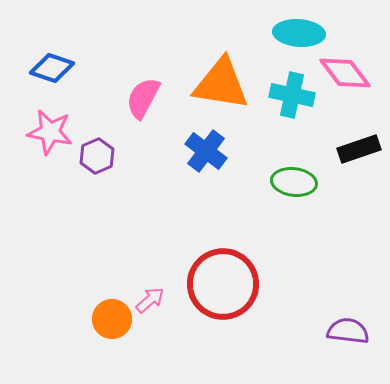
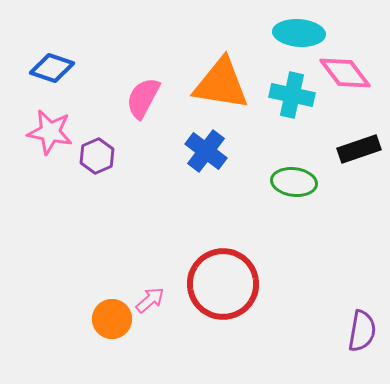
purple semicircle: moved 14 px right; rotated 93 degrees clockwise
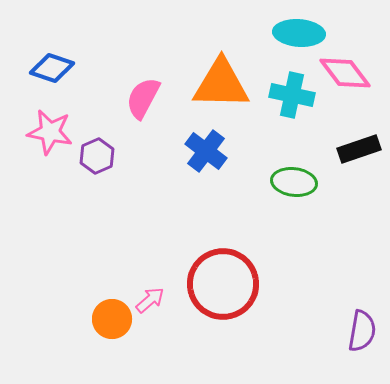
orange triangle: rotated 8 degrees counterclockwise
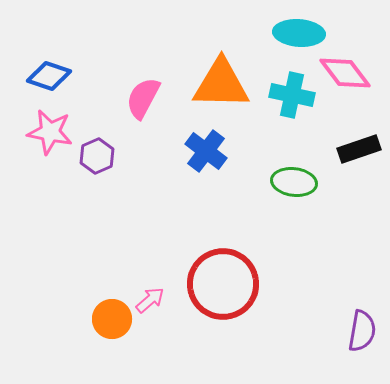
blue diamond: moved 3 px left, 8 px down
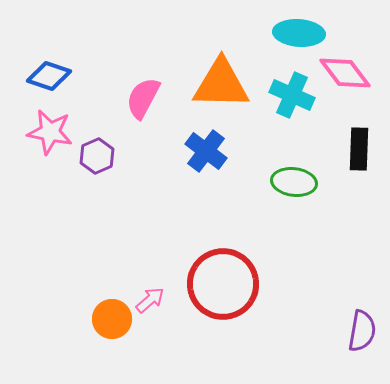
cyan cross: rotated 12 degrees clockwise
black rectangle: rotated 69 degrees counterclockwise
